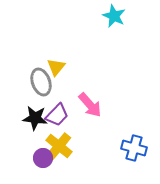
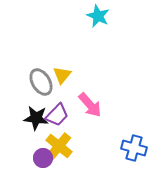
cyan star: moved 16 px left
yellow triangle: moved 6 px right, 8 px down
gray ellipse: rotated 12 degrees counterclockwise
black star: moved 1 px right
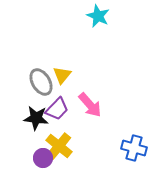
purple trapezoid: moved 6 px up
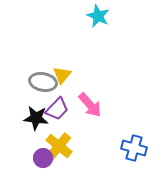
gray ellipse: moved 2 px right; rotated 48 degrees counterclockwise
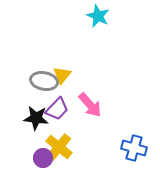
gray ellipse: moved 1 px right, 1 px up
yellow cross: moved 1 px down
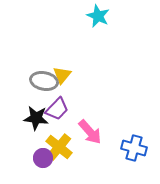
pink arrow: moved 27 px down
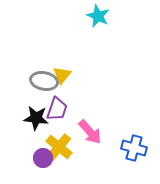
purple trapezoid: rotated 25 degrees counterclockwise
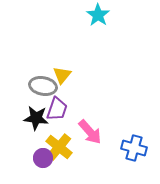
cyan star: moved 1 px up; rotated 10 degrees clockwise
gray ellipse: moved 1 px left, 5 px down
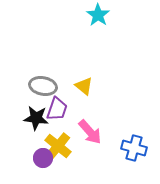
yellow triangle: moved 22 px right, 11 px down; rotated 30 degrees counterclockwise
yellow cross: moved 1 px left, 1 px up
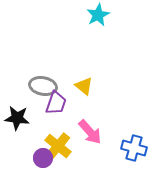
cyan star: rotated 10 degrees clockwise
purple trapezoid: moved 1 px left, 6 px up
black star: moved 19 px left
